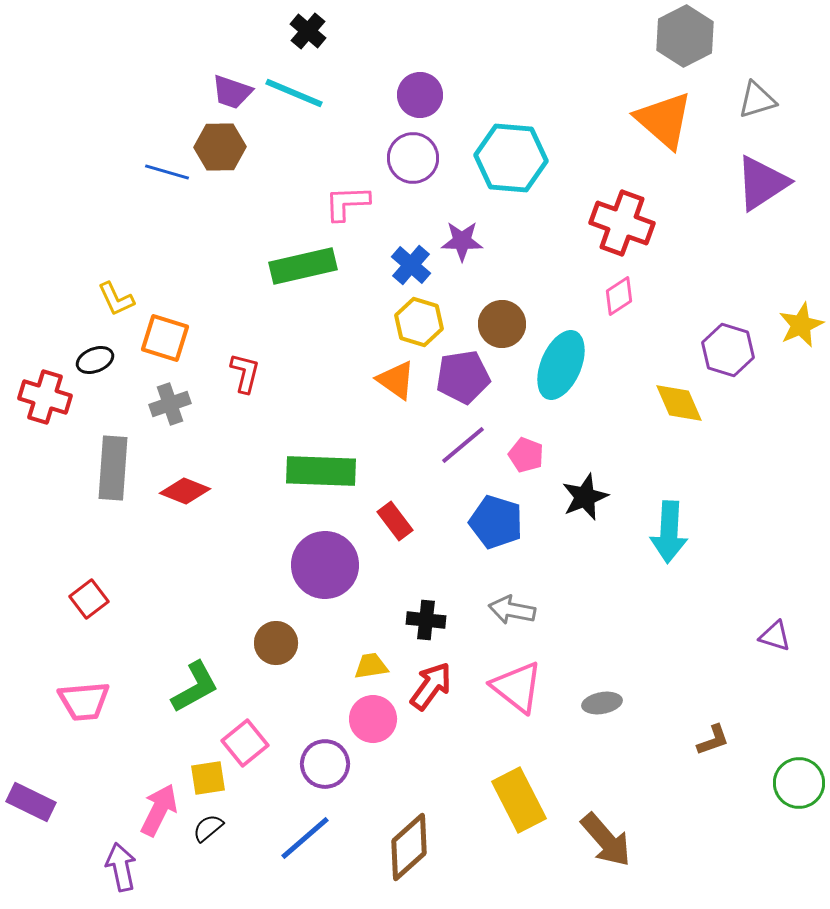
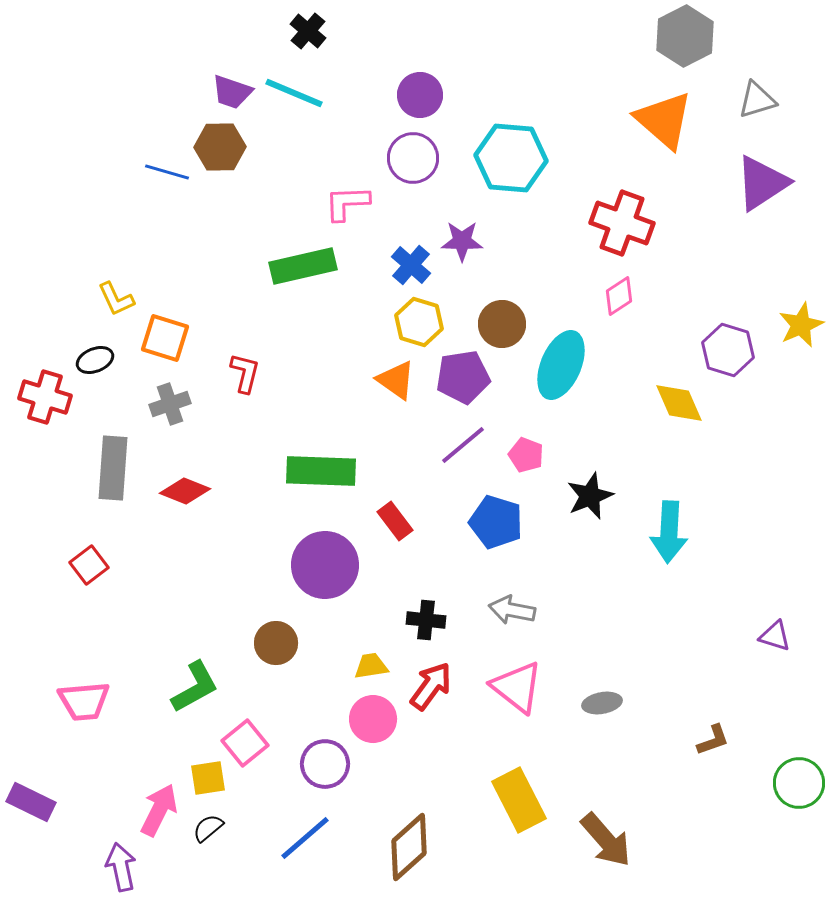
black star at (585, 497): moved 5 px right, 1 px up
red square at (89, 599): moved 34 px up
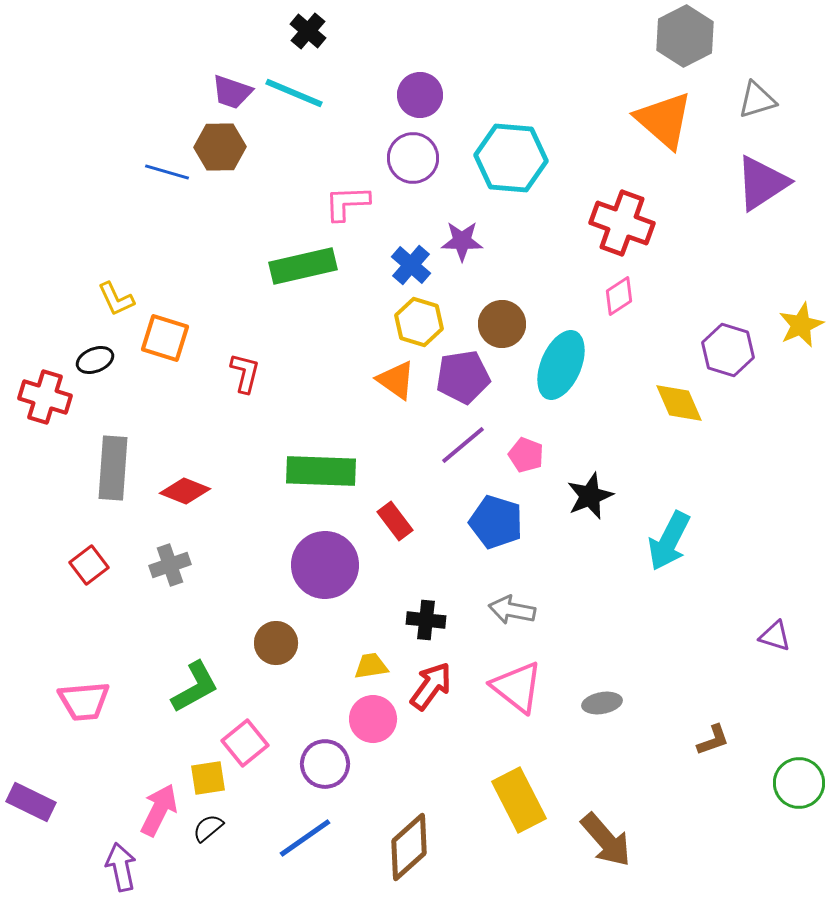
gray cross at (170, 404): moved 161 px down
cyan arrow at (669, 532): moved 9 px down; rotated 24 degrees clockwise
blue line at (305, 838): rotated 6 degrees clockwise
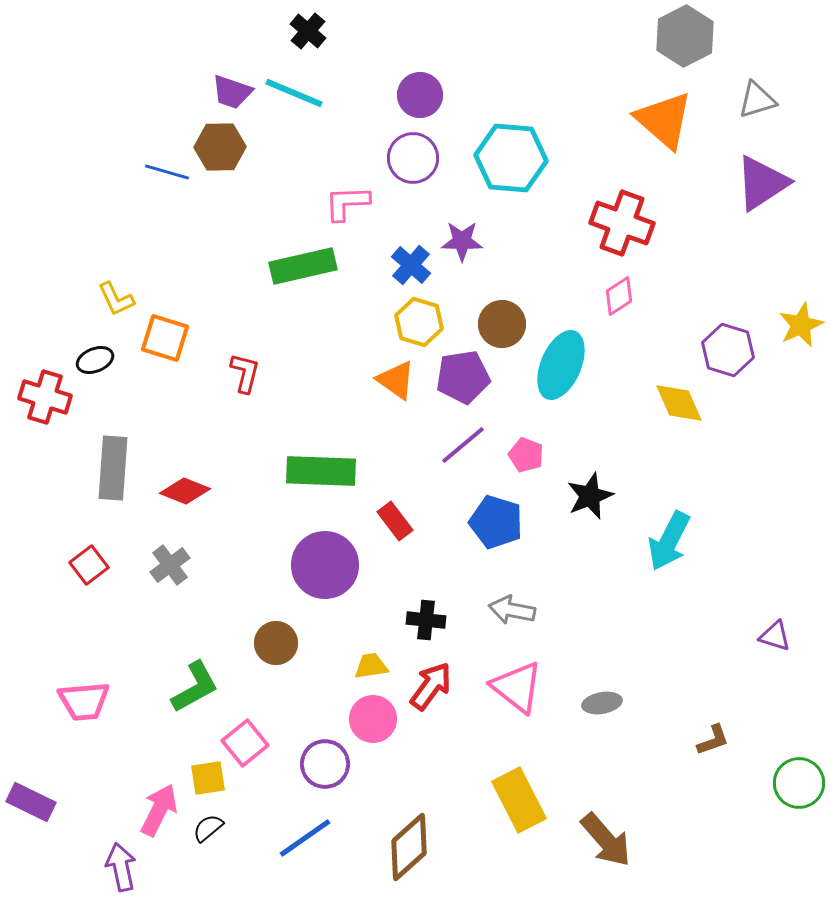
gray cross at (170, 565): rotated 18 degrees counterclockwise
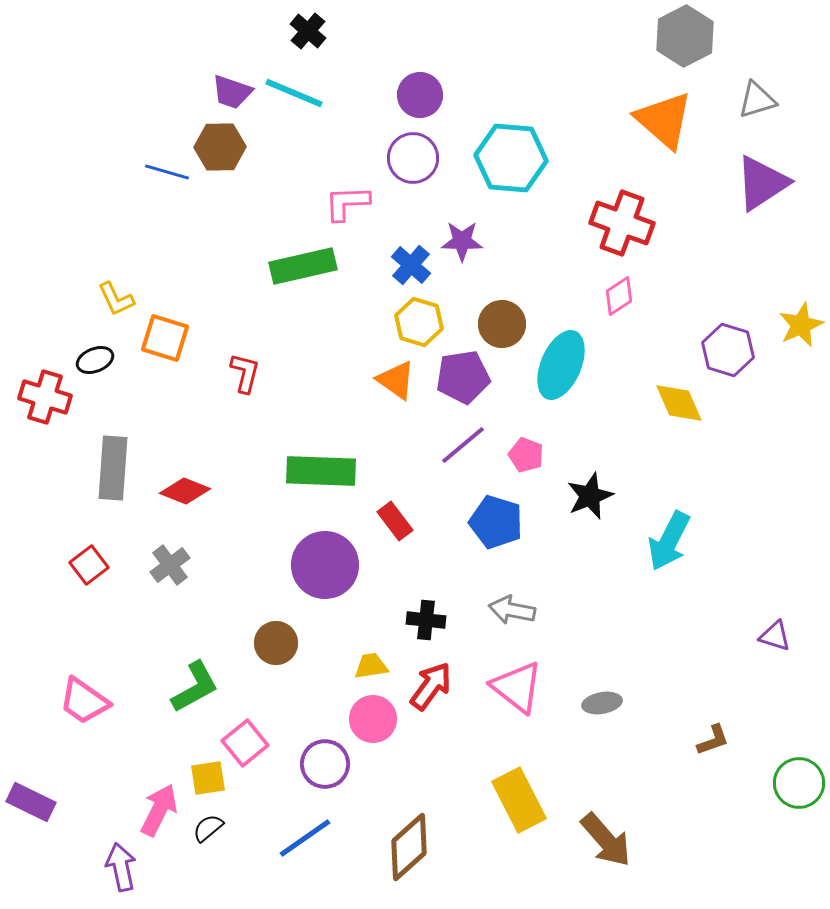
pink trapezoid at (84, 701): rotated 40 degrees clockwise
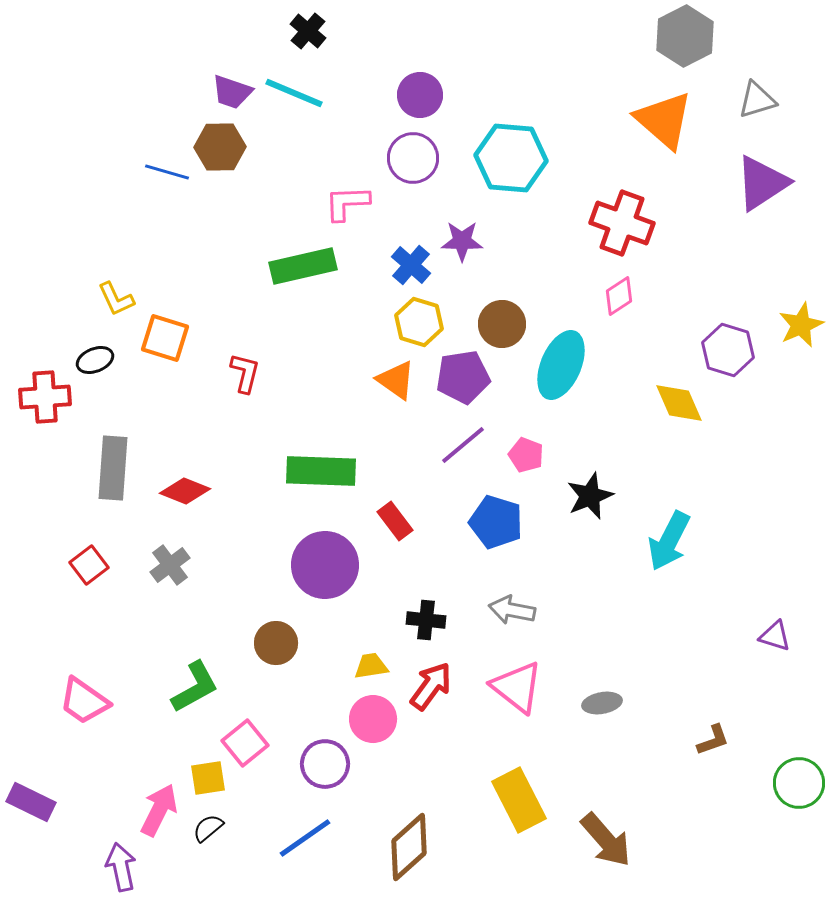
red cross at (45, 397): rotated 21 degrees counterclockwise
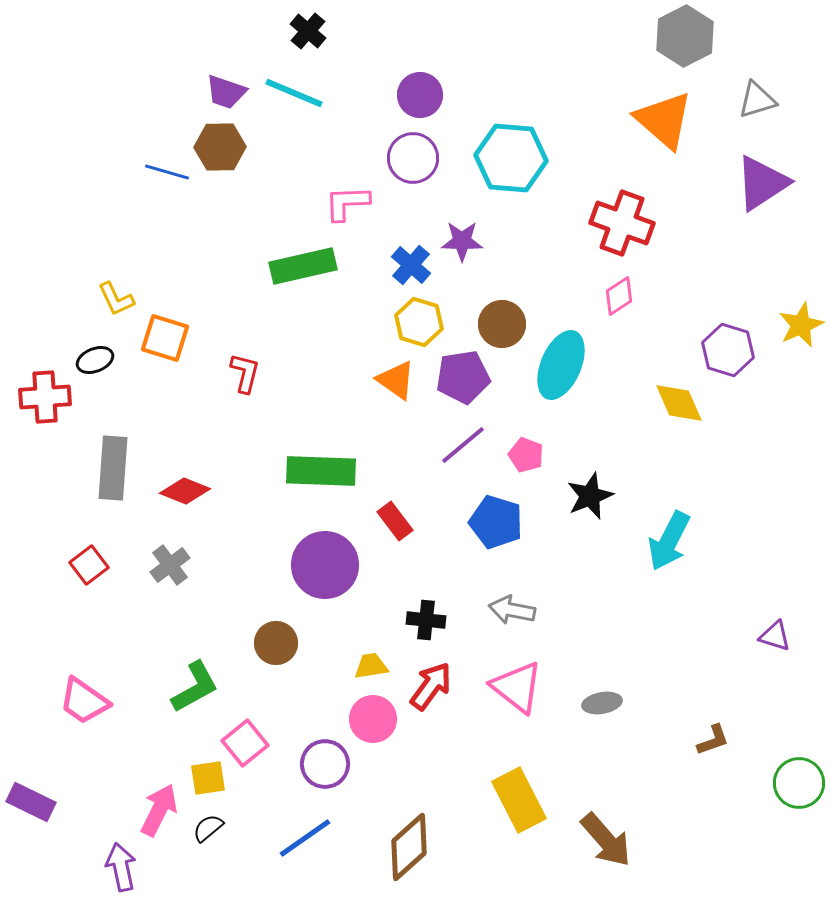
purple trapezoid at (232, 92): moved 6 px left
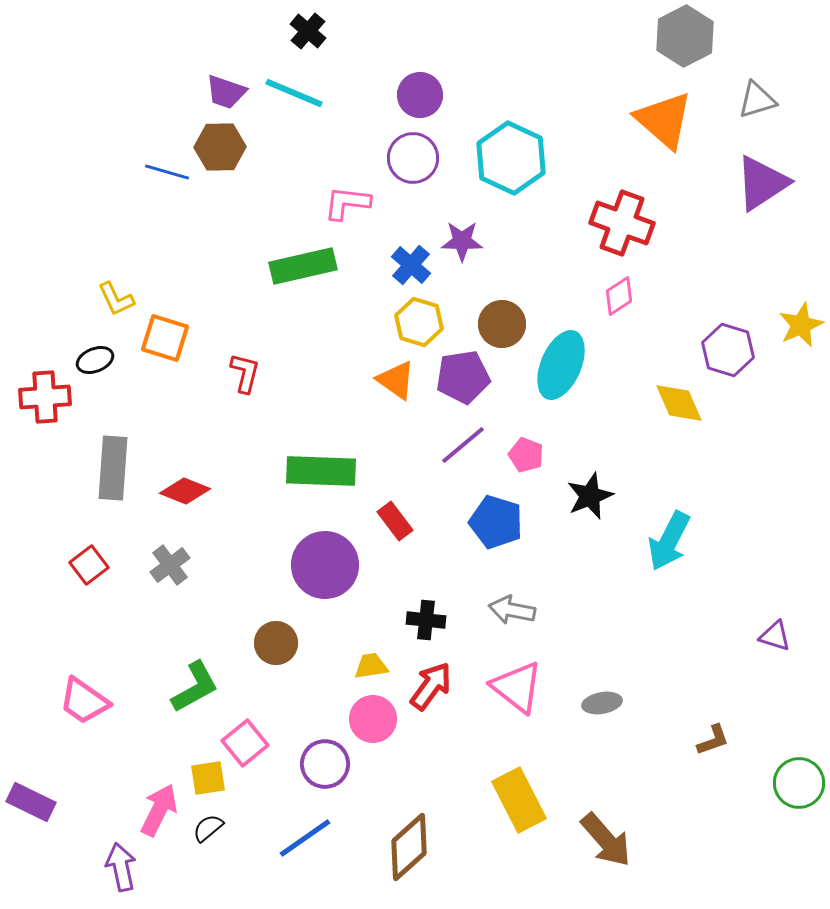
cyan hexagon at (511, 158): rotated 20 degrees clockwise
pink L-shape at (347, 203): rotated 9 degrees clockwise
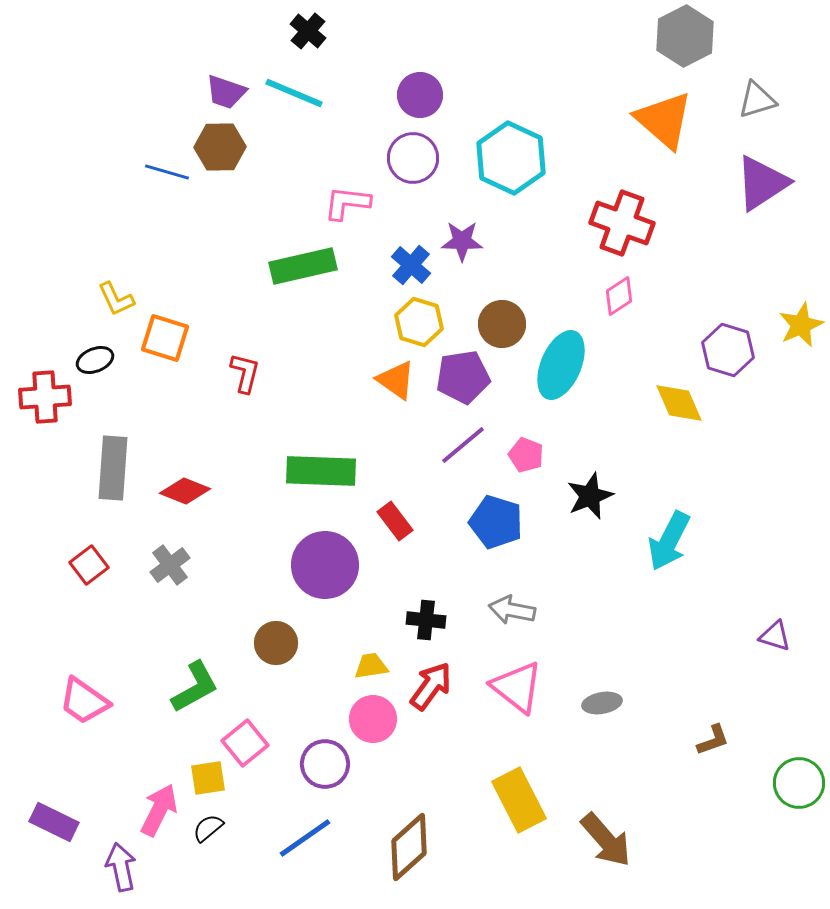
purple rectangle at (31, 802): moved 23 px right, 20 px down
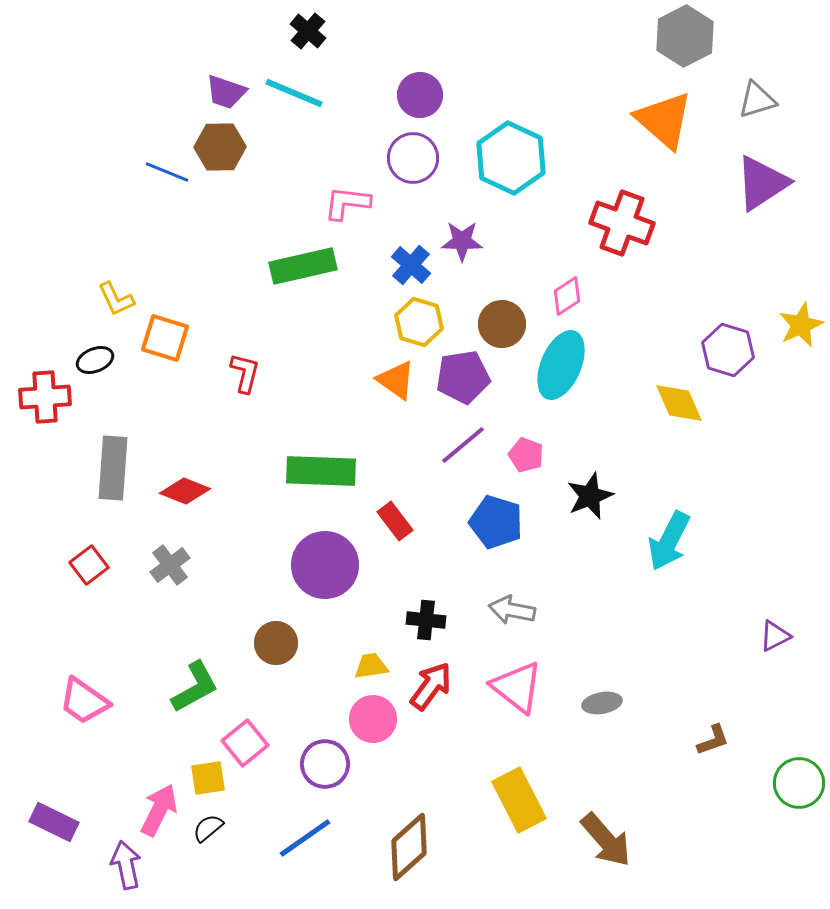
blue line at (167, 172): rotated 6 degrees clockwise
pink diamond at (619, 296): moved 52 px left
purple triangle at (775, 636): rotated 44 degrees counterclockwise
purple arrow at (121, 867): moved 5 px right, 2 px up
